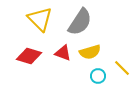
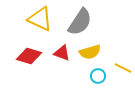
yellow triangle: rotated 20 degrees counterclockwise
red triangle: moved 1 px left
yellow line: moved 1 px right; rotated 18 degrees counterclockwise
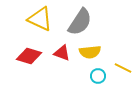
yellow semicircle: rotated 10 degrees clockwise
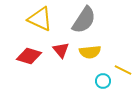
gray semicircle: moved 4 px right, 2 px up
red triangle: moved 1 px left, 3 px up; rotated 30 degrees clockwise
yellow line: moved 2 px down
cyan circle: moved 5 px right, 5 px down
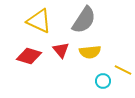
yellow triangle: moved 1 px left, 2 px down
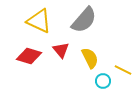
gray semicircle: rotated 8 degrees clockwise
yellow semicircle: moved 6 px down; rotated 110 degrees counterclockwise
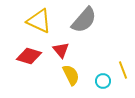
yellow semicircle: moved 19 px left, 17 px down
yellow line: rotated 42 degrees clockwise
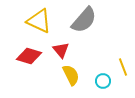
yellow line: moved 3 px up
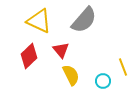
red diamond: rotated 60 degrees counterclockwise
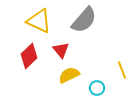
yellow line: moved 1 px left, 3 px down
yellow semicircle: moved 2 px left; rotated 90 degrees counterclockwise
cyan circle: moved 6 px left, 7 px down
